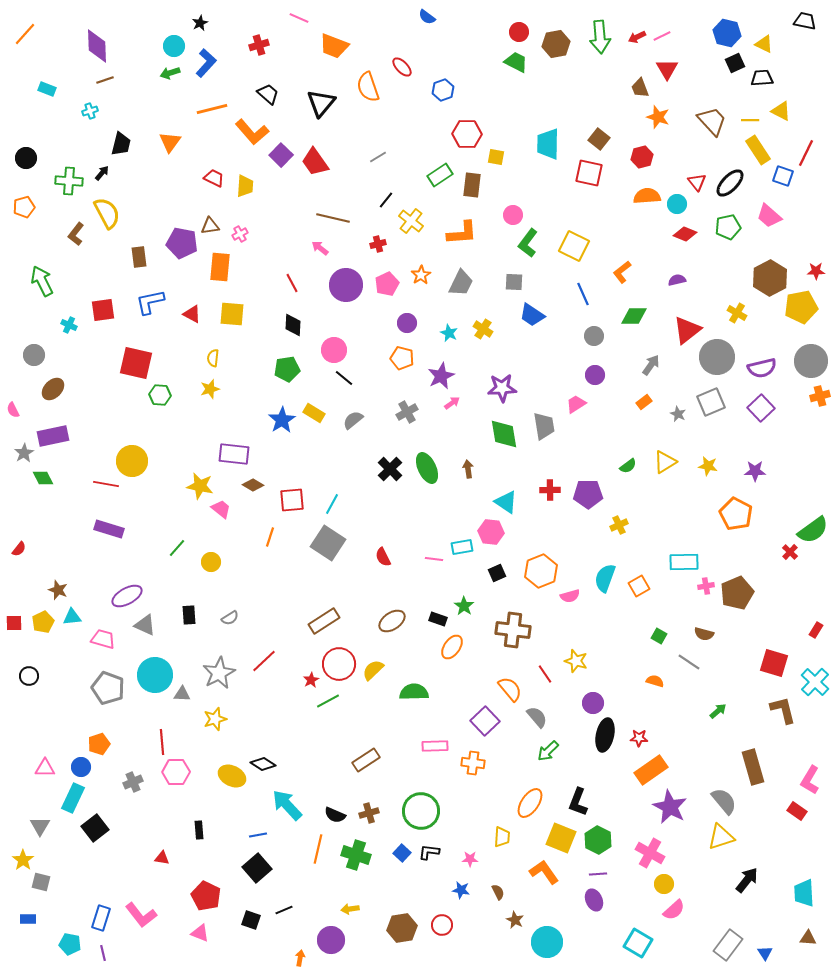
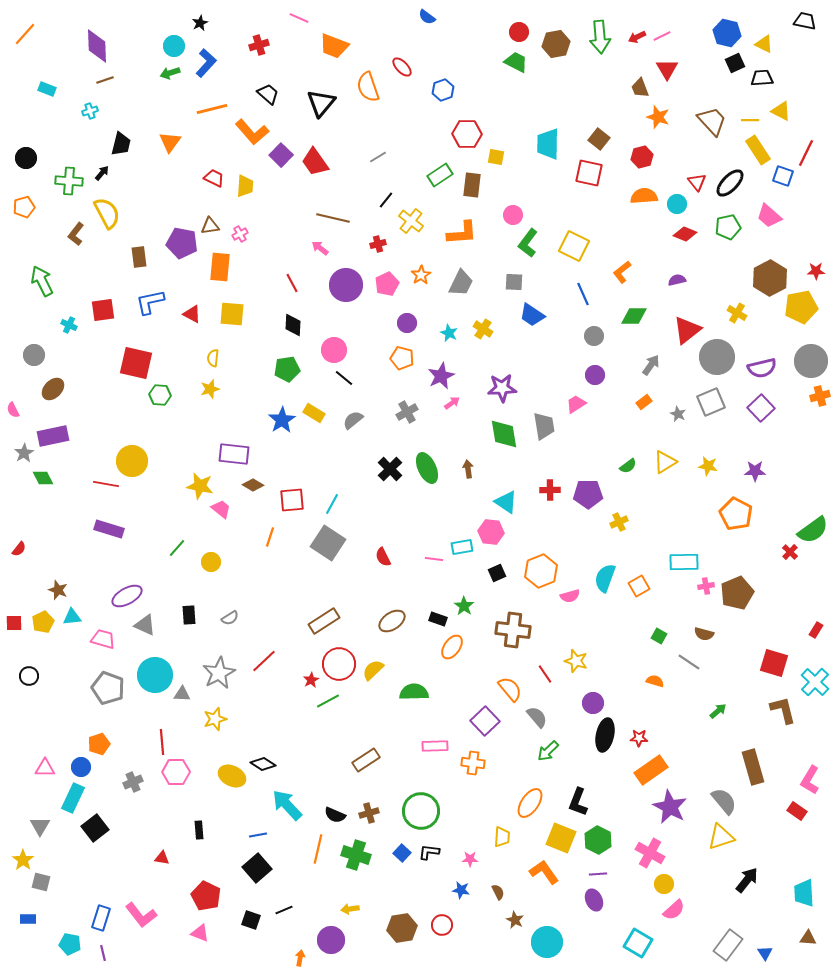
orange semicircle at (647, 196): moved 3 px left
yellow cross at (619, 525): moved 3 px up
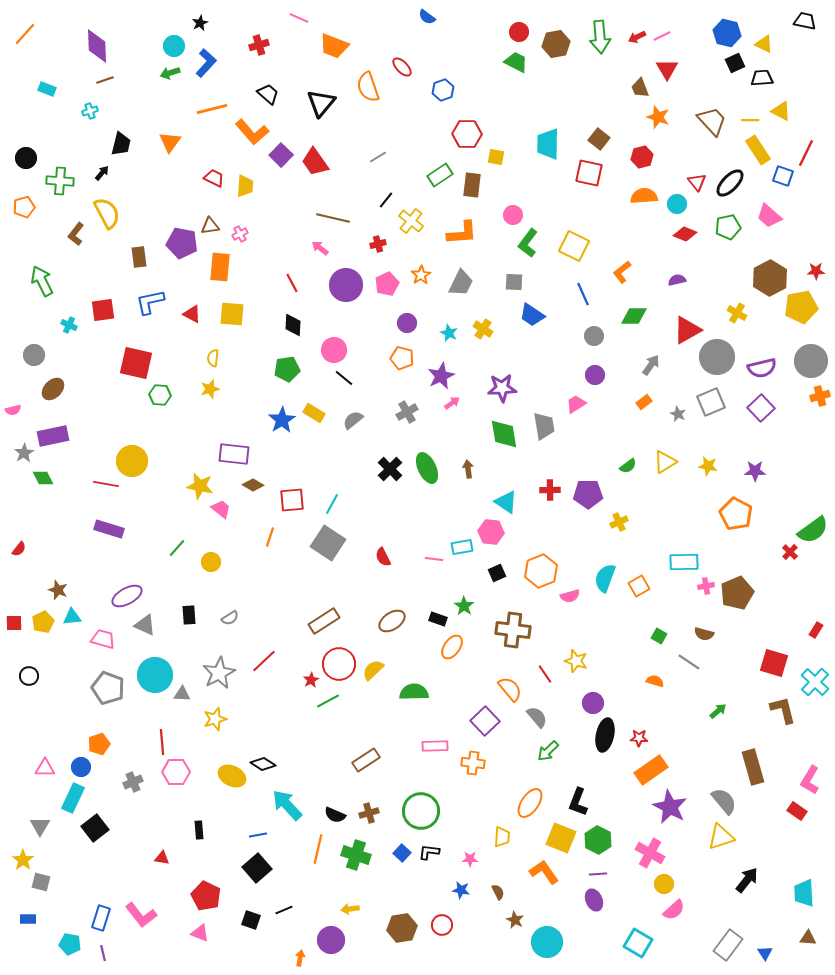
green cross at (69, 181): moved 9 px left
red triangle at (687, 330): rotated 8 degrees clockwise
pink semicircle at (13, 410): rotated 77 degrees counterclockwise
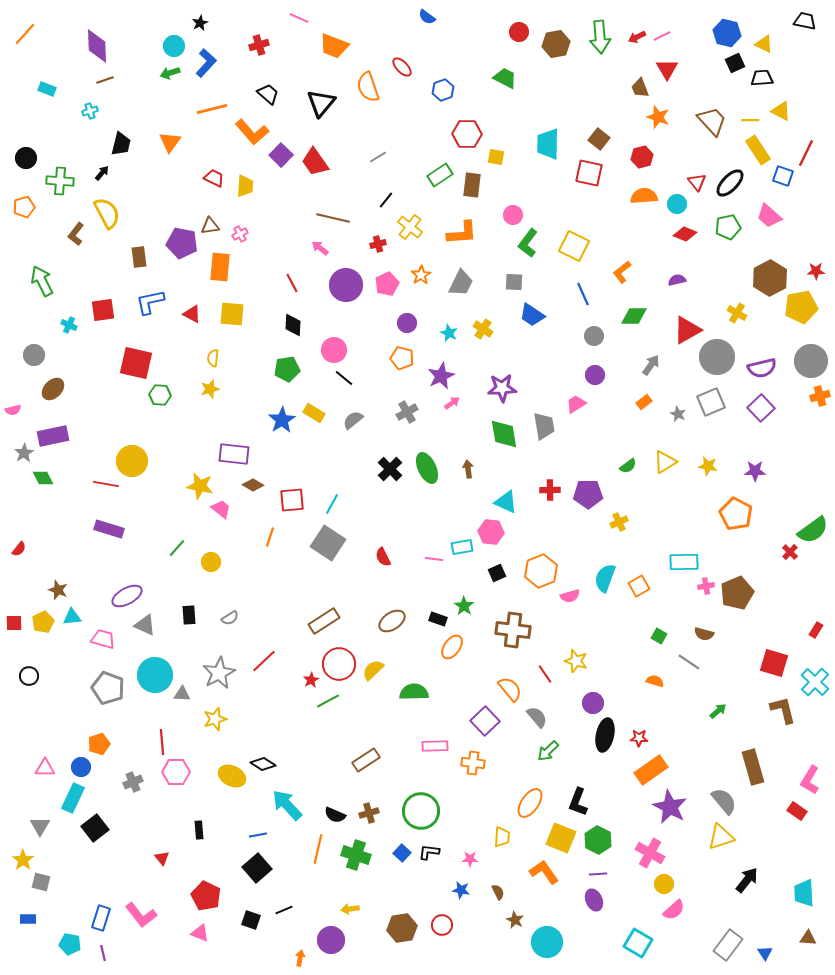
green trapezoid at (516, 62): moved 11 px left, 16 px down
yellow cross at (411, 221): moved 1 px left, 6 px down
cyan triangle at (506, 502): rotated 10 degrees counterclockwise
red triangle at (162, 858): rotated 42 degrees clockwise
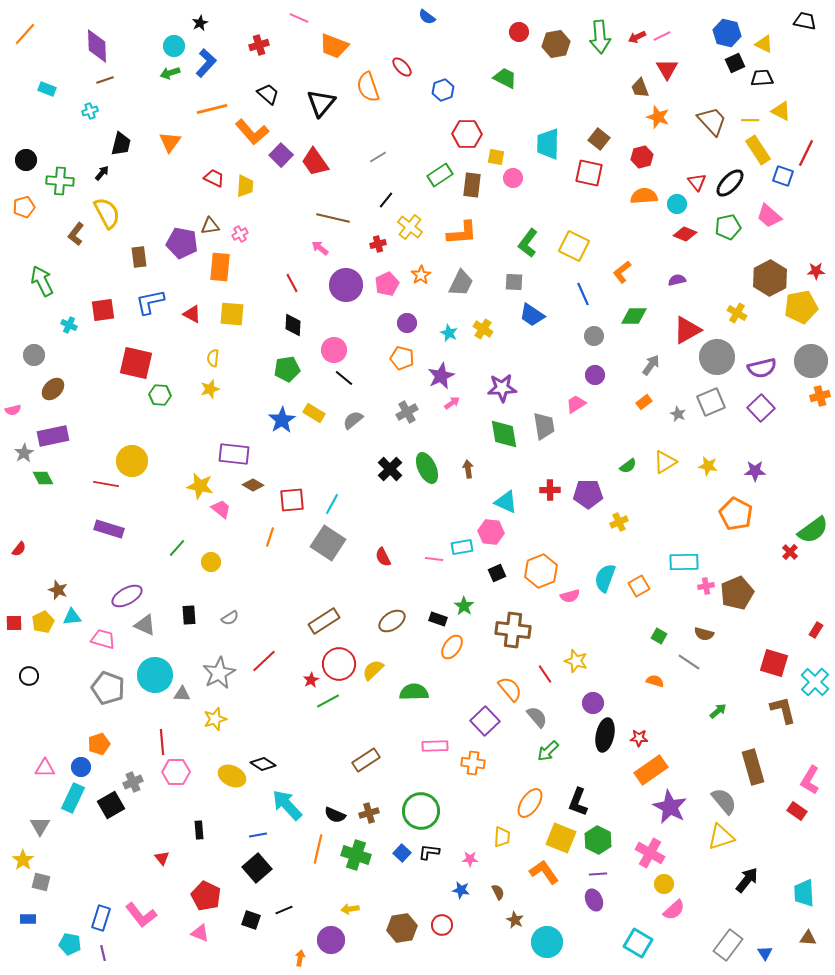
black circle at (26, 158): moved 2 px down
pink circle at (513, 215): moved 37 px up
black square at (95, 828): moved 16 px right, 23 px up; rotated 8 degrees clockwise
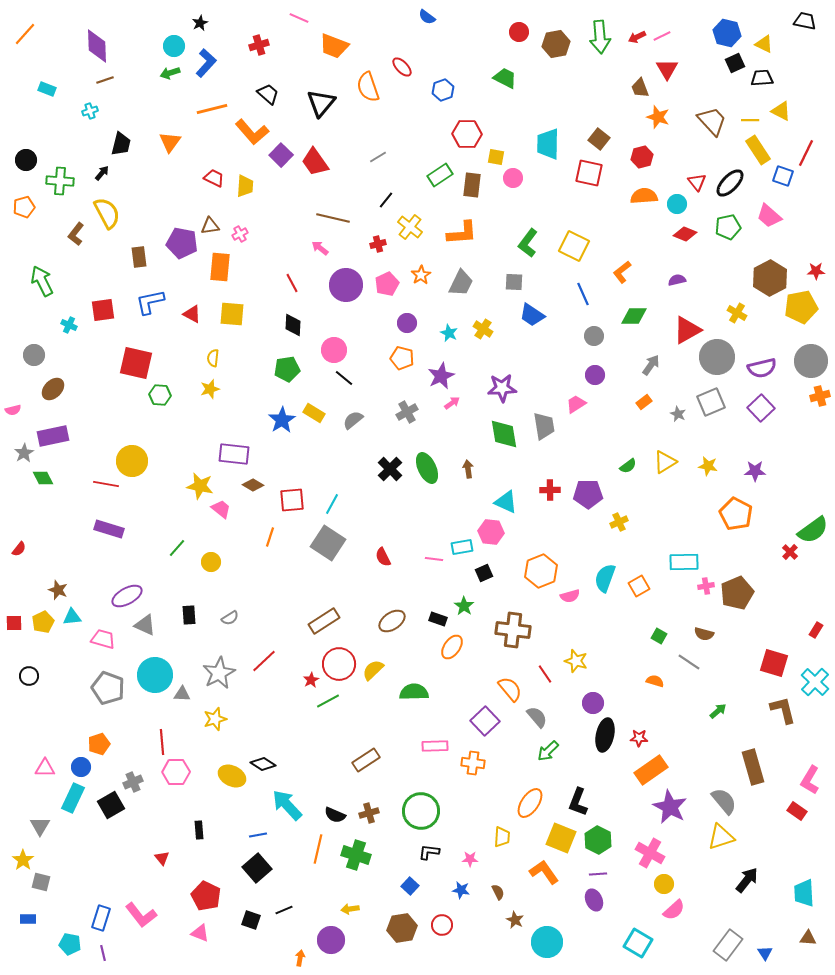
black square at (497, 573): moved 13 px left
blue square at (402, 853): moved 8 px right, 33 px down
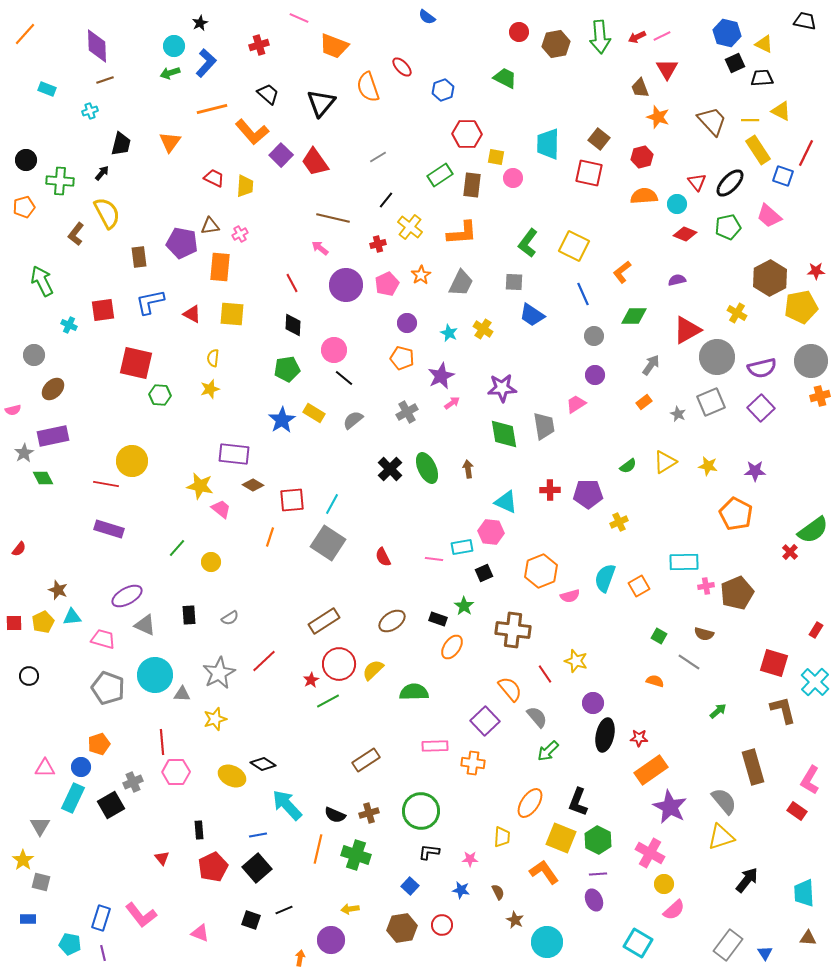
red pentagon at (206, 896): moved 7 px right, 29 px up; rotated 20 degrees clockwise
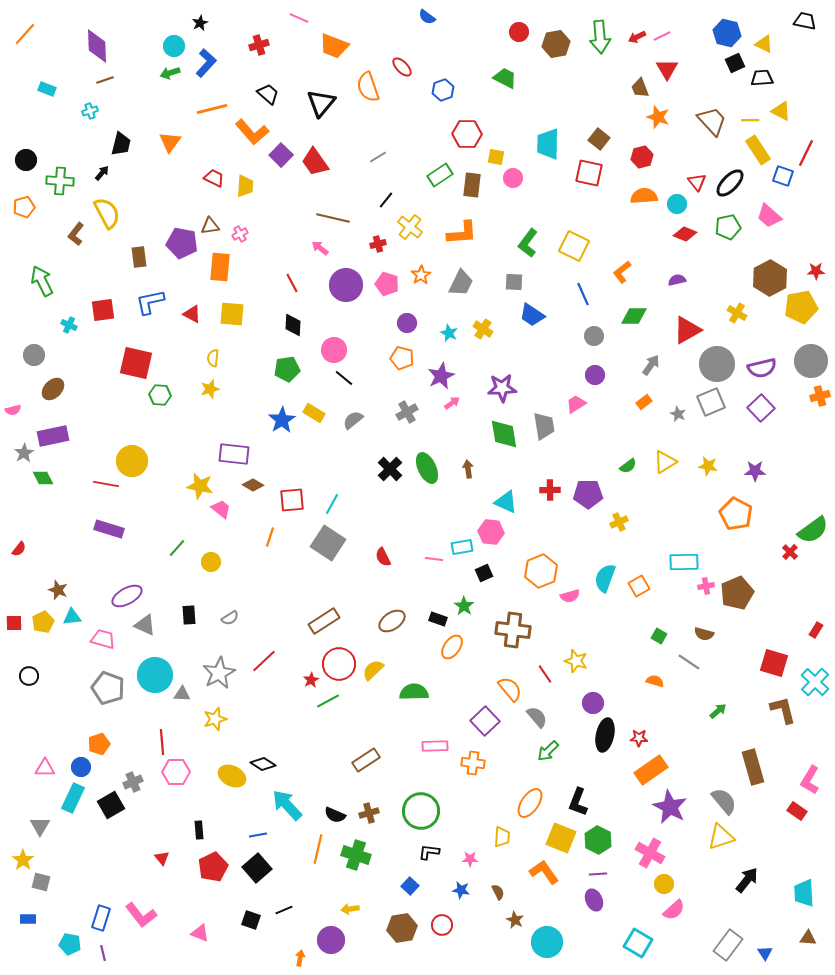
pink pentagon at (387, 284): rotated 30 degrees counterclockwise
gray circle at (717, 357): moved 7 px down
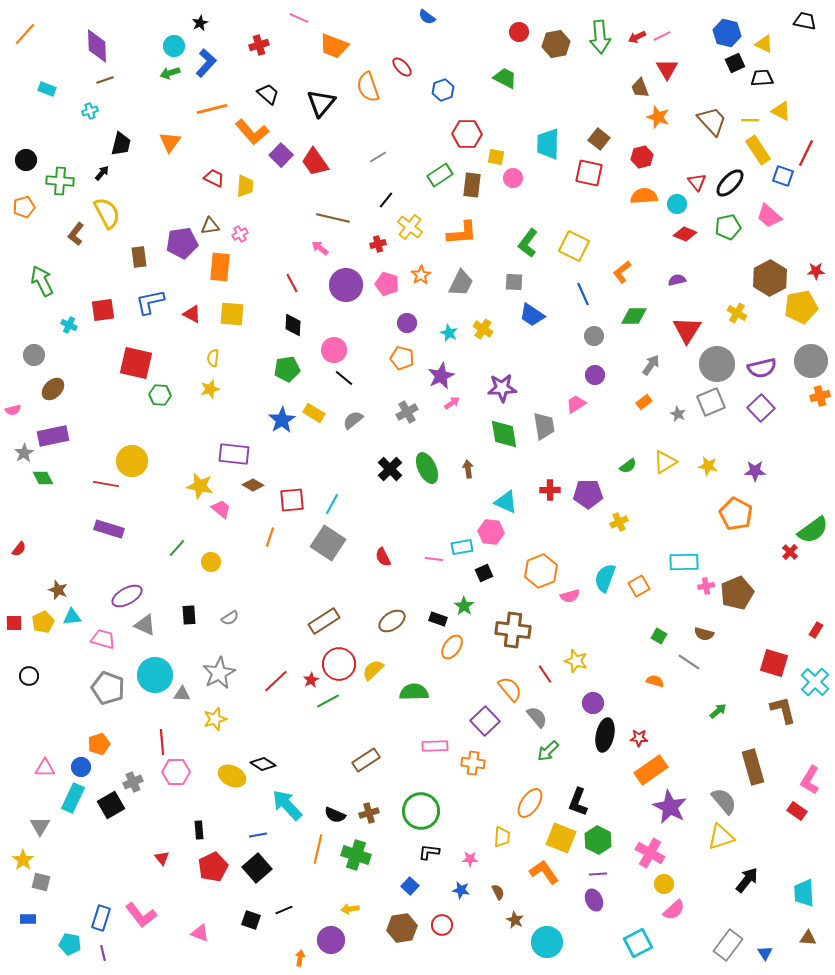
purple pentagon at (182, 243): rotated 20 degrees counterclockwise
red triangle at (687, 330): rotated 28 degrees counterclockwise
red line at (264, 661): moved 12 px right, 20 px down
cyan square at (638, 943): rotated 32 degrees clockwise
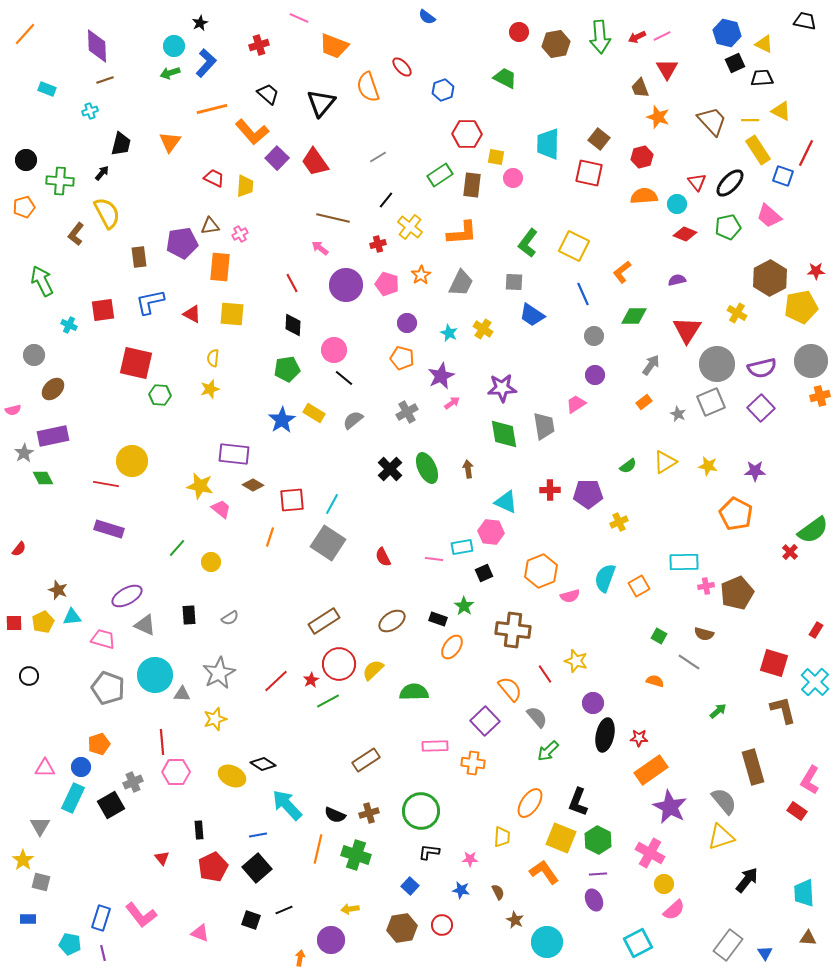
purple square at (281, 155): moved 4 px left, 3 px down
